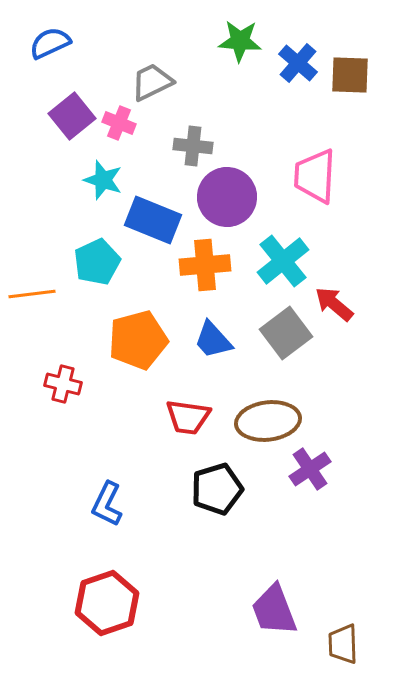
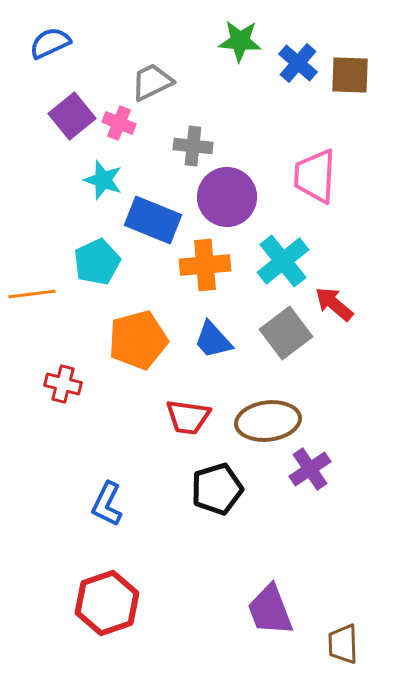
purple trapezoid: moved 4 px left
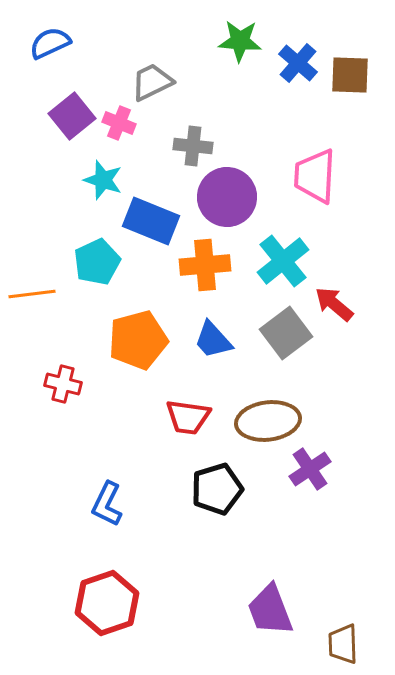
blue rectangle: moved 2 px left, 1 px down
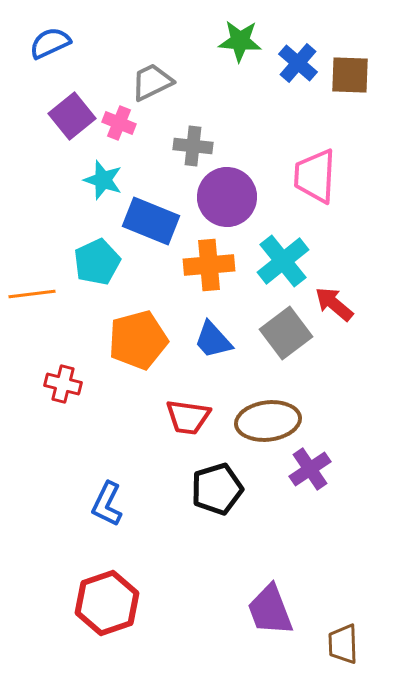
orange cross: moved 4 px right
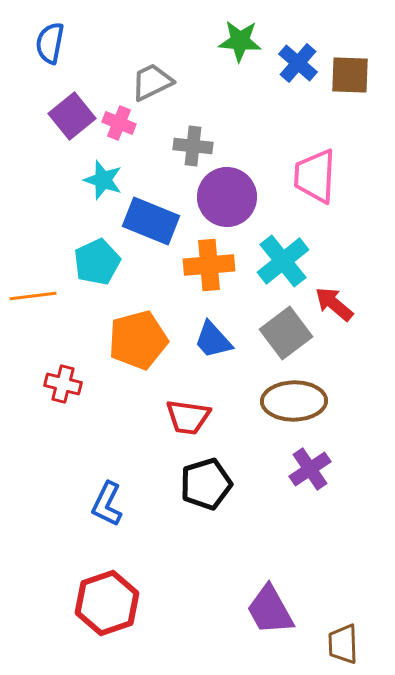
blue semicircle: rotated 54 degrees counterclockwise
orange line: moved 1 px right, 2 px down
brown ellipse: moved 26 px right, 20 px up; rotated 6 degrees clockwise
black pentagon: moved 11 px left, 5 px up
purple trapezoid: rotated 8 degrees counterclockwise
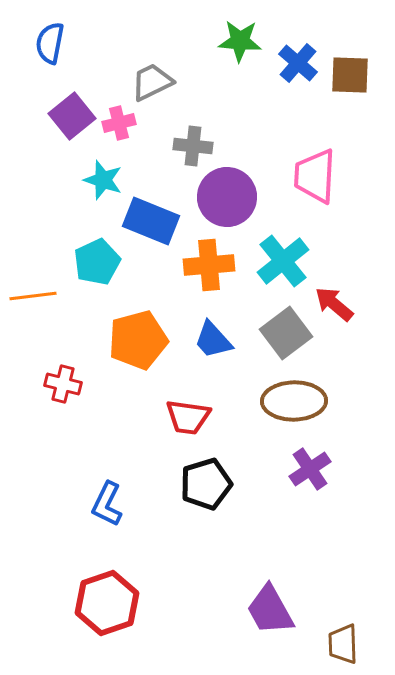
pink cross: rotated 36 degrees counterclockwise
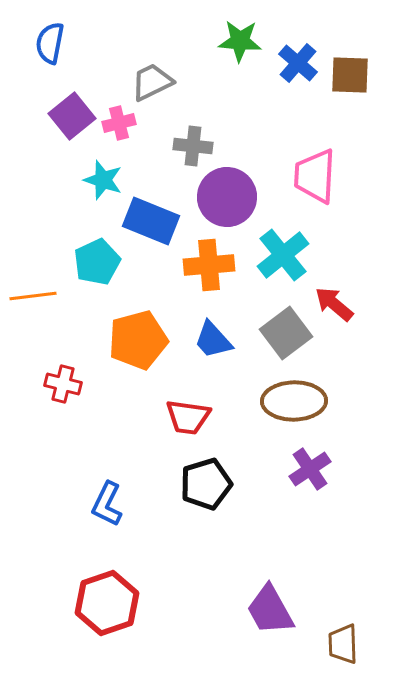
cyan cross: moved 6 px up
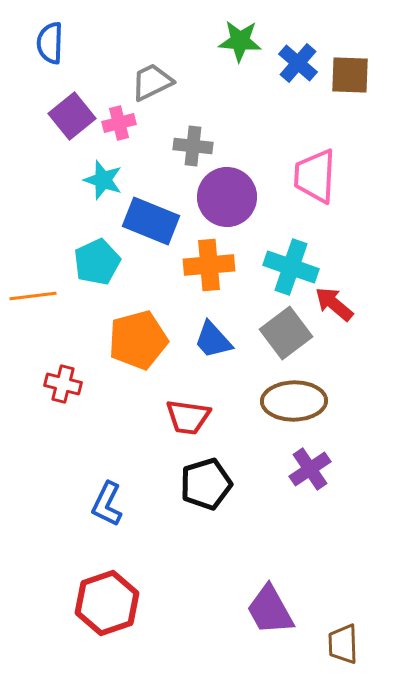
blue semicircle: rotated 9 degrees counterclockwise
cyan cross: moved 8 px right, 12 px down; rotated 32 degrees counterclockwise
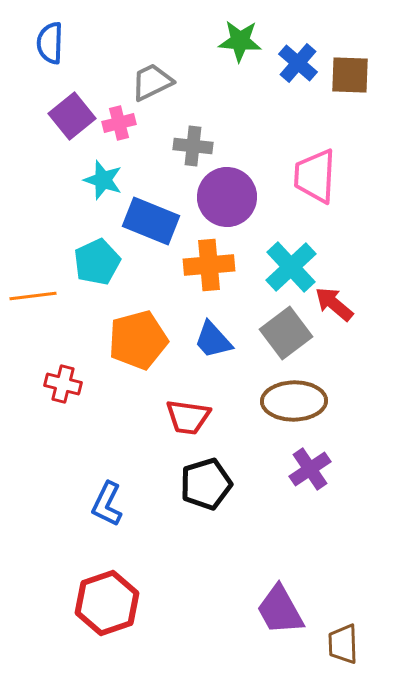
cyan cross: rotated 28 degrees clockwise
purple trapezoid: moved 10 px right
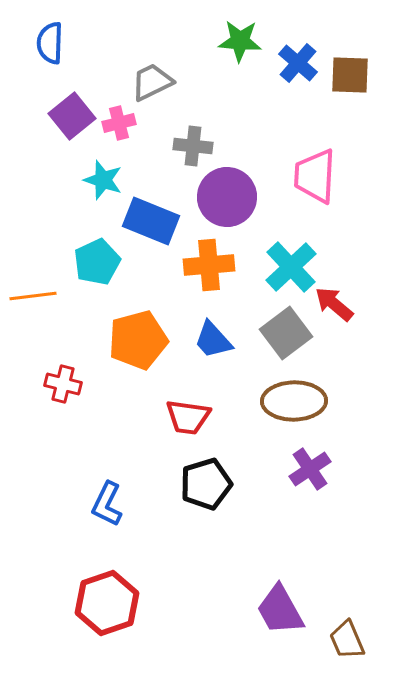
brown trapezoid: moved 4 px right, 4 px up; rotated 21 degrees counterclockwise
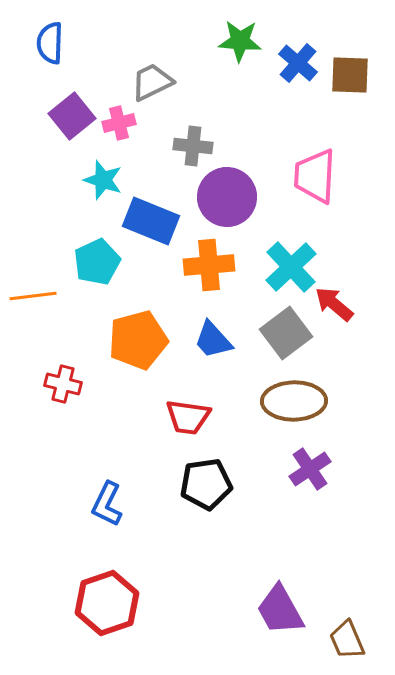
black pentagon: rotated 9 degrees clockwise
